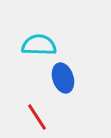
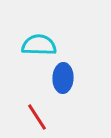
blue ellipse: rotated 20 degrees clockwise
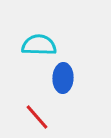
red line: rotated 8 degrees counterclockwise
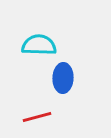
red line: rotated 64 degrees counterclockwise
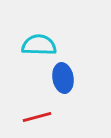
blue ellipse: rotated 12 degrees counterclockwise
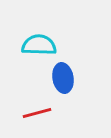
red line: moved 4 px up
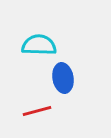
red line: moved 2 px up
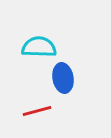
cyan semicircle: moved 2 px down
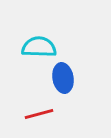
red line: moved 2 px right, 3 px down
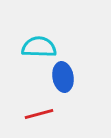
blue ellipse: moved 1 px up
